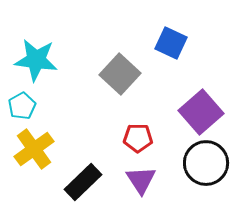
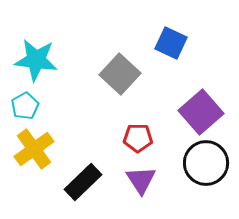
cyan pentagon: moved 3 px right
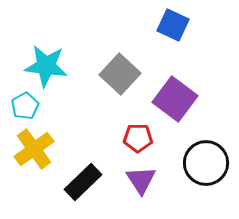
blue square: moved 2 px right, 18 px up
cyan star: moved 10 px right, 6 px down
purple square: moved 26 px left, 13 px up; rotated 12 degrees counterclockwise
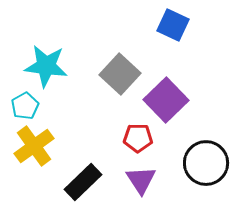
purple square: moved 9 px left, 1 px down; rotated 9 degrees clockwise
yellow cross: moved 3 px up
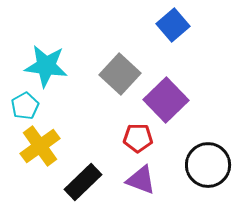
blue square: rotated 24 degrees clockwise
yellow cross: moved 6 px right
black circle: moved 2 px right, 2 px down
purple triangle: rotated 36 degrees counterclockwise
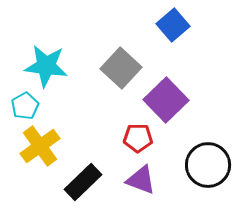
gray square: moved 1 px right, 6 px up
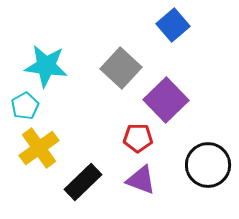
yellow cross: moved 1 px left, 2 px down
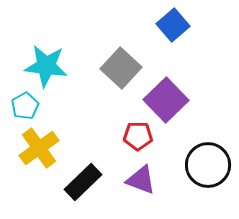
red pentagon: moved 2 px up
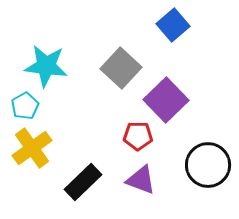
yellow cross: moved 7 px left
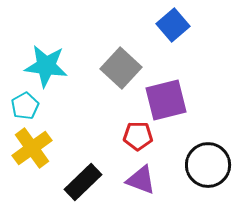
purple square: rotated 30 degrees clockwise
